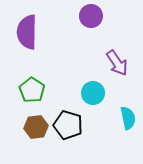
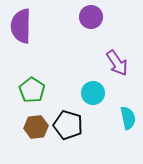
purple circle: moved 1 px down
purple semicircle: moved 6 px left, 6 px up
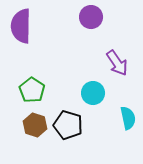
brown hexagon: moved 1 px left, 2 px up; rotated 25 degrees clockwise
